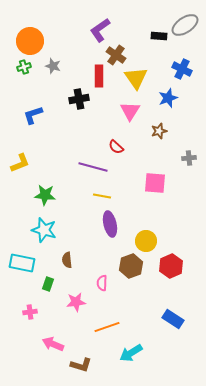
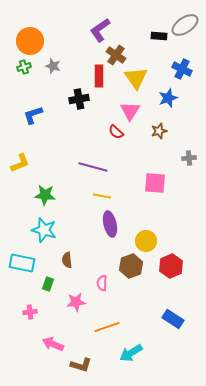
red semicircle: moved 15 px up
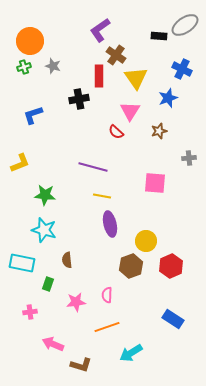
pink semicircle: moved 5 px right, 12 px down
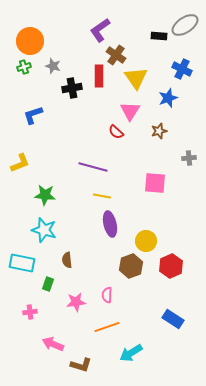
black cross: moved 7 px left, 11 px up
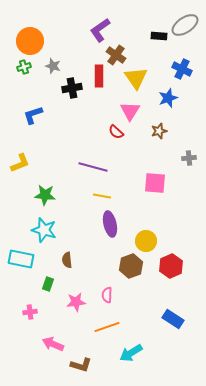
cyan rectangle: moved 1 px left, 4 px up
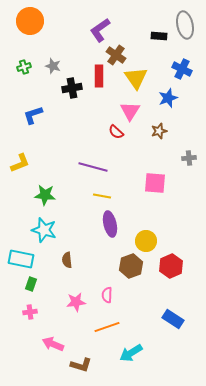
gray ellipse: rotated 68 degrees counterclockwise
orange circle: moved 20 px up
green rectangle: moved 17 px left
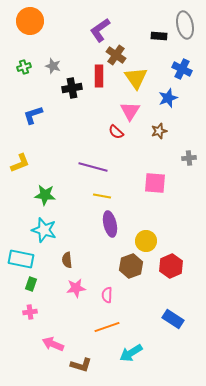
pink star: moved 14 px up
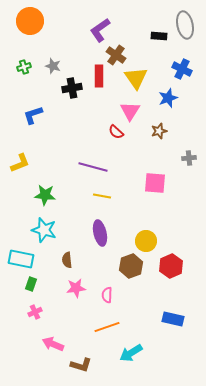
purple ellipse: moved 10 px left, 9 px down
pink cross: moved 5 px right; rotated 16 degrees counterclockwise
blue rectangle: rotated 20 degrees counterclockwise
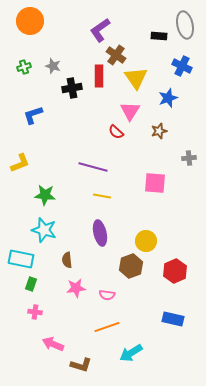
blue cross: moved 3 px up
red hexagon: moved 4 px right, 5 px down
pink semicircle: rotated 84 degrees counterclockwise
pink cross: rotated 32 degrees clockwise
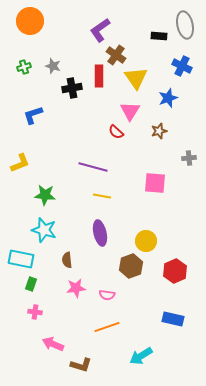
cyan arrow: moved 10 px right, 3 px down
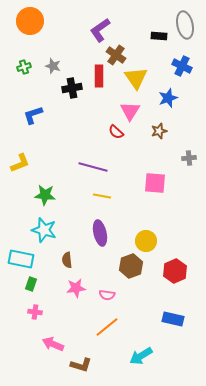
orange line: rotated 20 degrees counterclockwise
